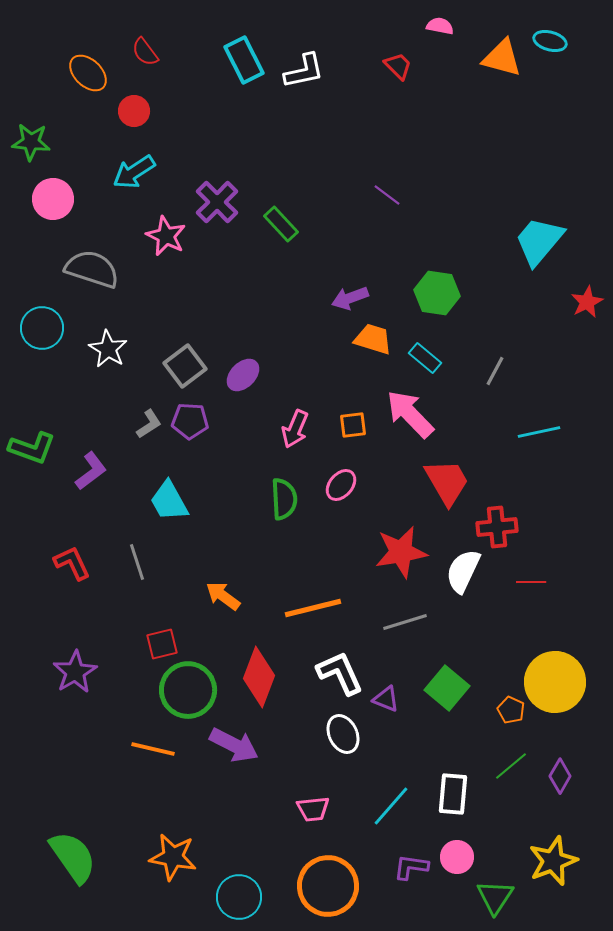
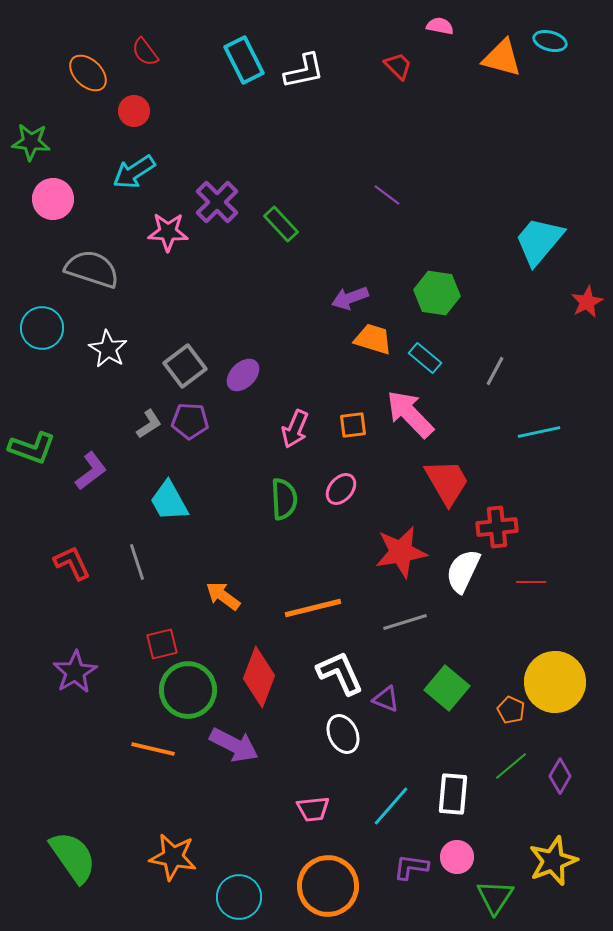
pink star at (166, 236): moved 2 px right, 4 px up; rotated 24 degrees counterclockwise
pink ellipse at (341, 485): moved 4 px down
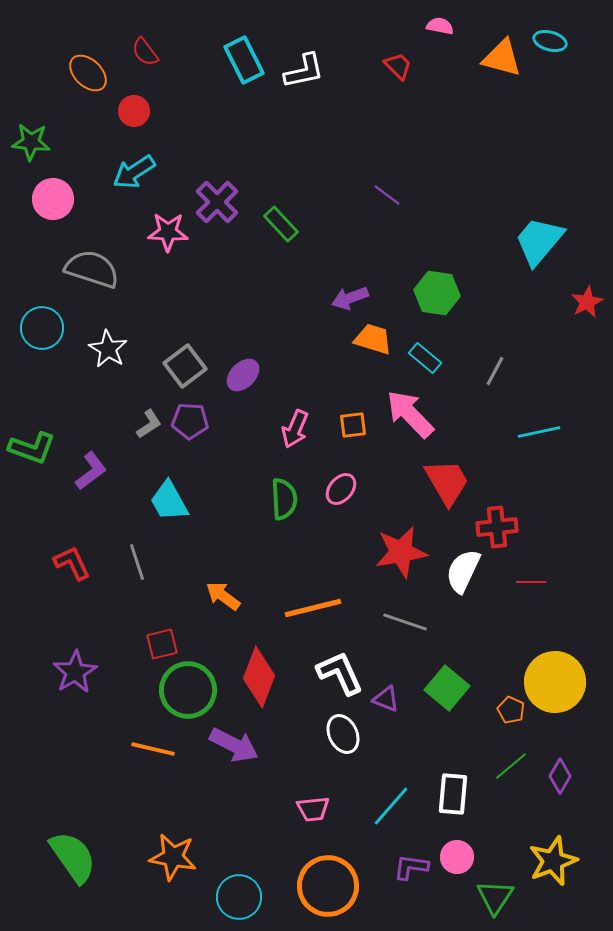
gray line at (405, 622): rotated 36 degrees clockwise
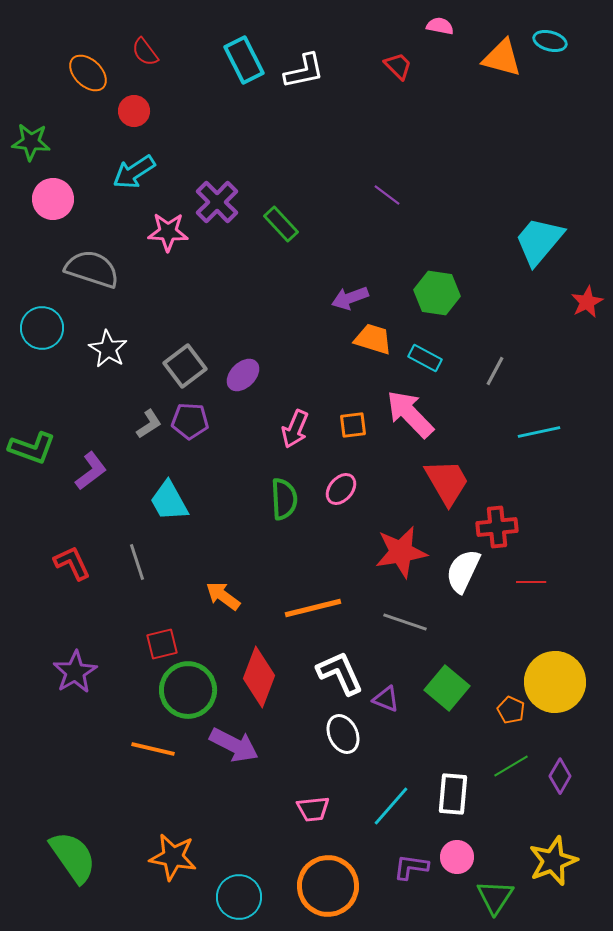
cyan rectangle at (425, 358): rotated 12 degrees counterclockwise
green line at (511, 766): rotated 9 degrees clockwise
